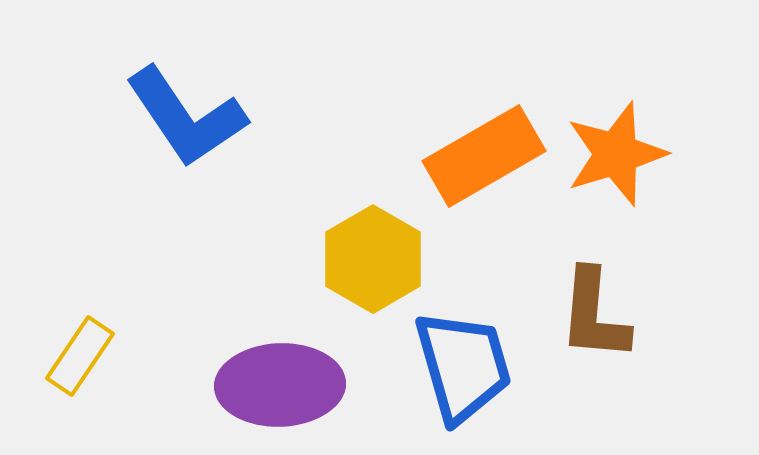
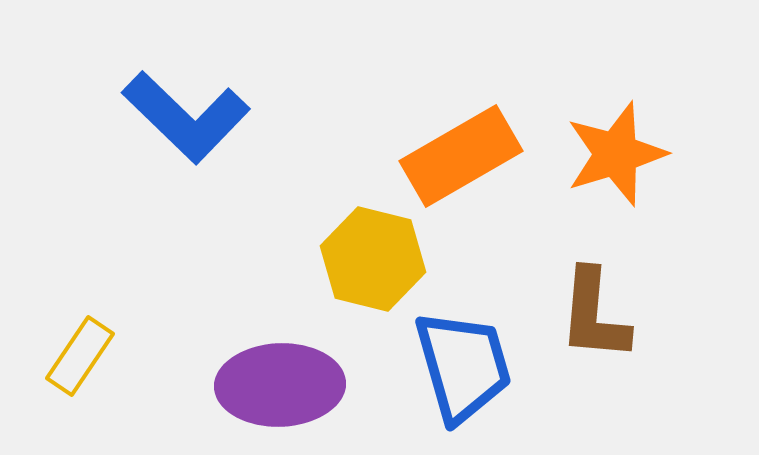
blue L-shape: rotated 12 degrees counterclockwise
orange rectangle: moved 23 px left
yellow hexagon: rotated 16 degrees counterclockwise
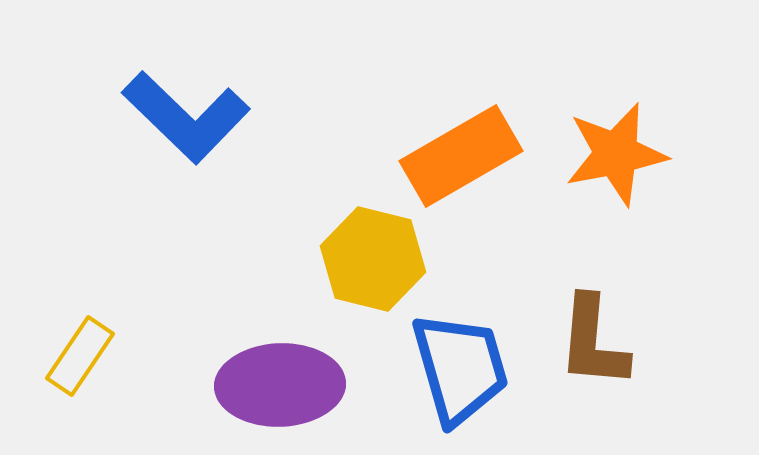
orange star: rotated 6 degrees clockwise
brown L-shape: moved 1 px left, 27 px down
blue trapezoid: moved 3 px left, 2 px down
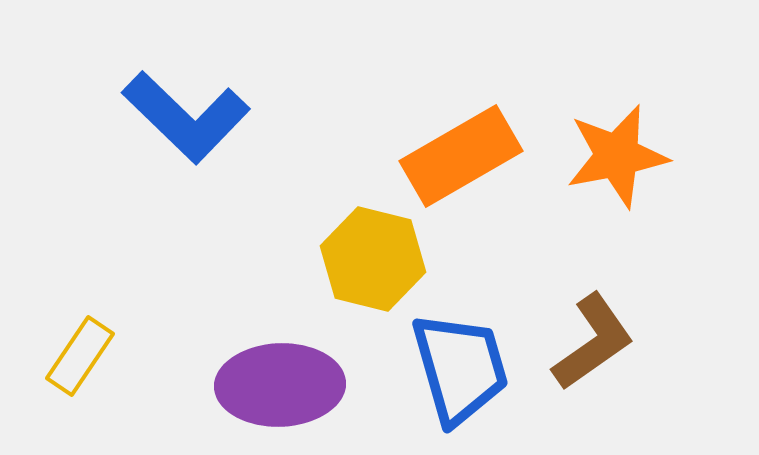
orange star: moved 1 px right, 2 px down
brown L-shape: rotated 130 degrees counterclockwise
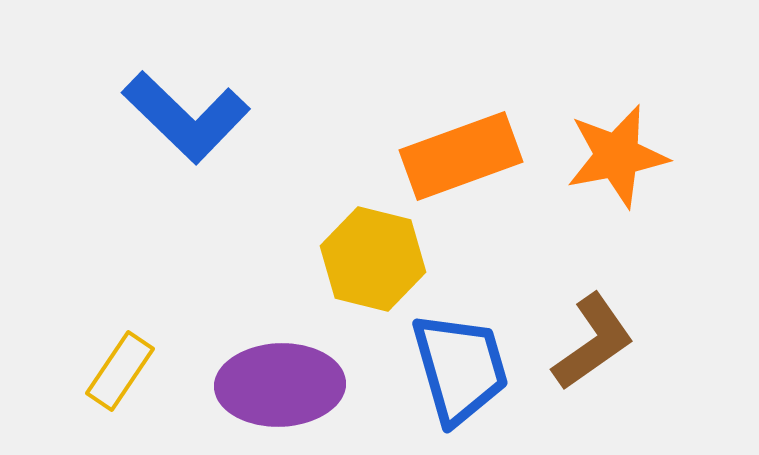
orange rectangle: rotated 10 degrees clockwise
yellow rectangle: moved 40 px right, 15 px down
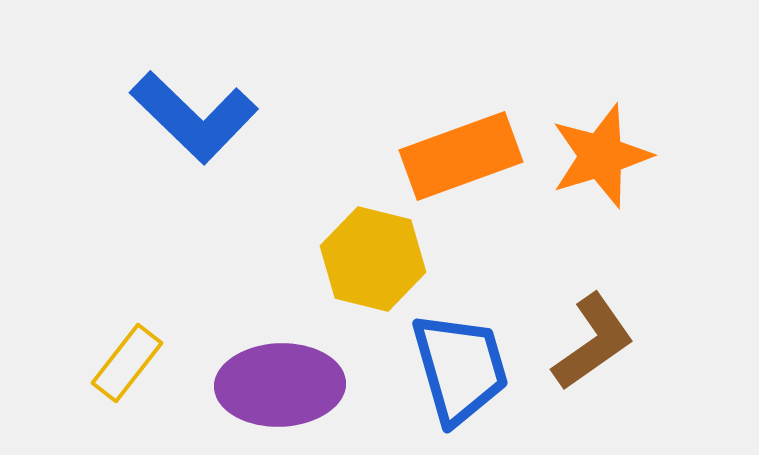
blue L-shape: moved 8 px right
orange star: moved 16 px left; rotated 6 degrees counterclockwise
yellow rectangle: moved 7 px right, 8 px up; rotated 4 degrees clockwise
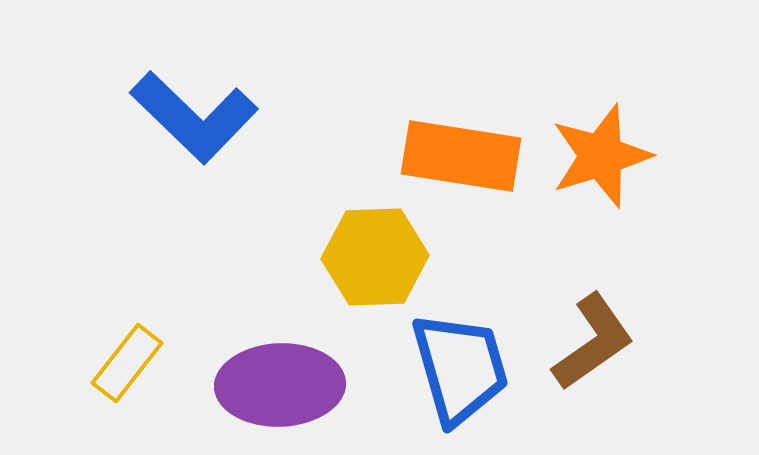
orange rectangle: rotated 29 degrees clockwise
yellow hexagon: moved 2 px right, 2 px up; rotated 16 degrees counterclockwise
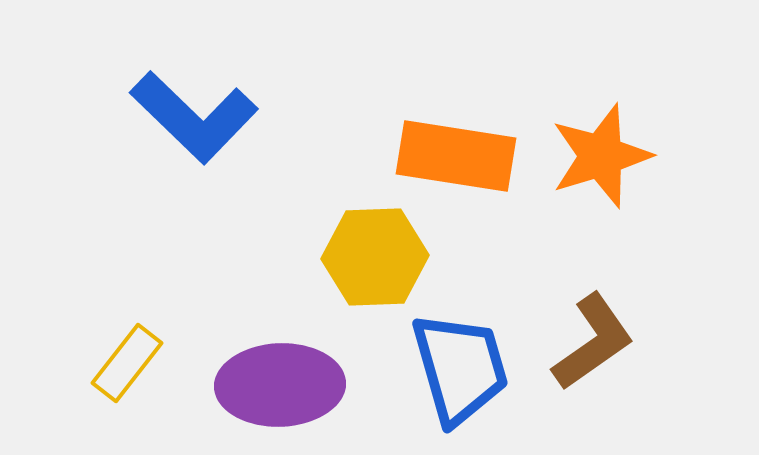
orange rectangle: moved 5 px left
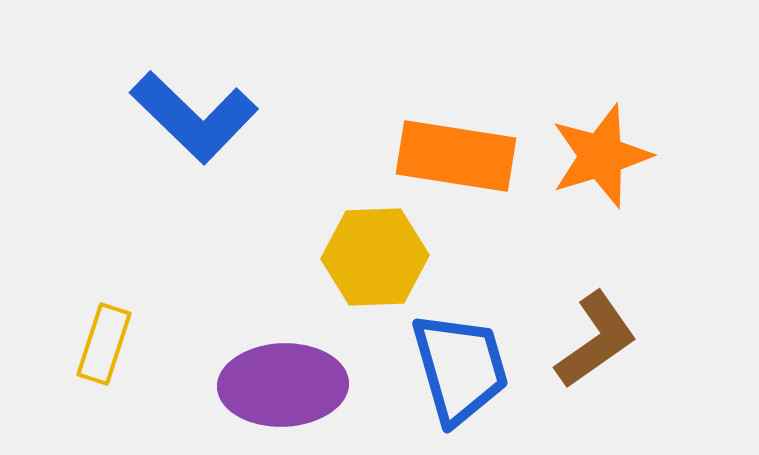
brown L-shape: moved 3 px right, 2 px up
yellow rectangle: moved 23 px left, 19 px up; rotated 20 degrees counterclockwise
purple ellipse: moved 3 px right
